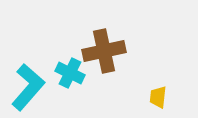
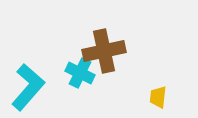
cyan cross: moved 10 px right
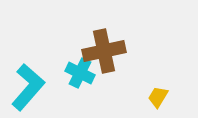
yellow trapezoid: rotated 25 degrees clockwise
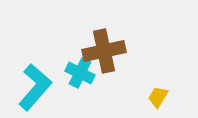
cyan L-shape: moved 7 px right
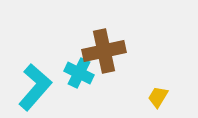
cyan cross: moved 1 px left
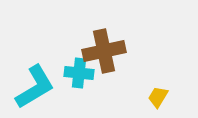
cyan cross: rotated 20 degrees counterclockwise
cyan L-shape: rotated 18 degrees clockwise
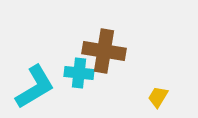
brown cross: rotated 21 degrees clockwise
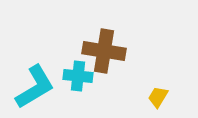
cyan cross: moved 1 px left, 3 px down
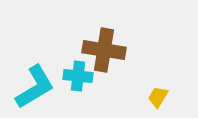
brown cross: moved 1 px up
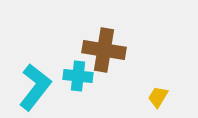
cyan L-shape: rotated 21 degrees counterclockwise
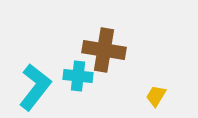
yellow trapezoid: moved 2 px left, 1 px up
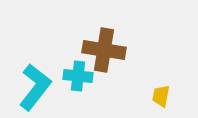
yellow trapezoid: moved 5 px right; rotated 20 degrees counterclockwise
